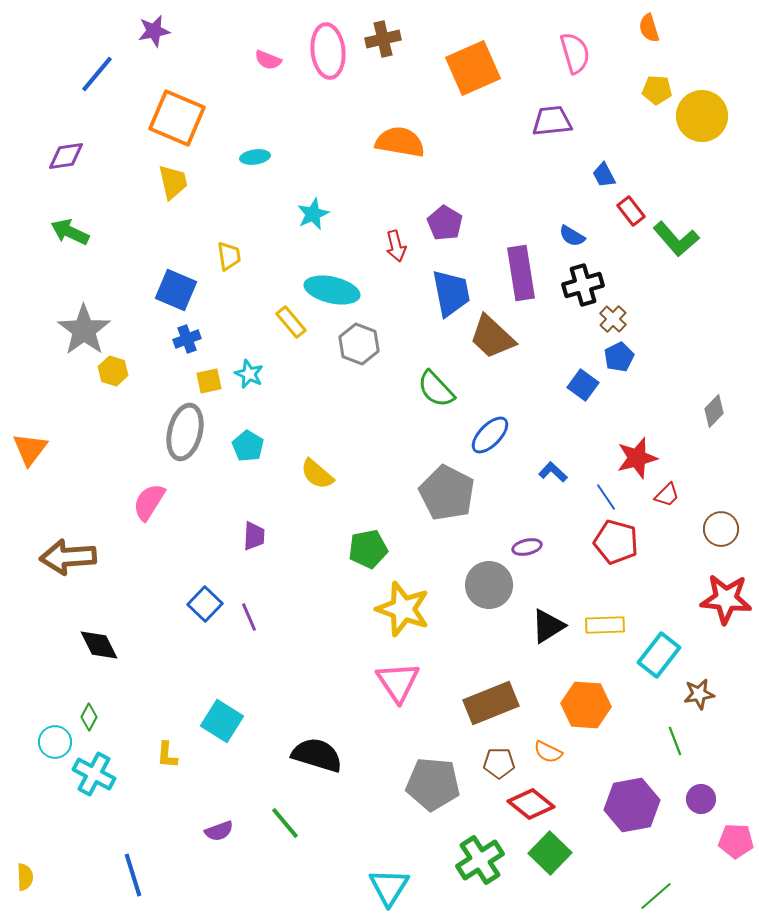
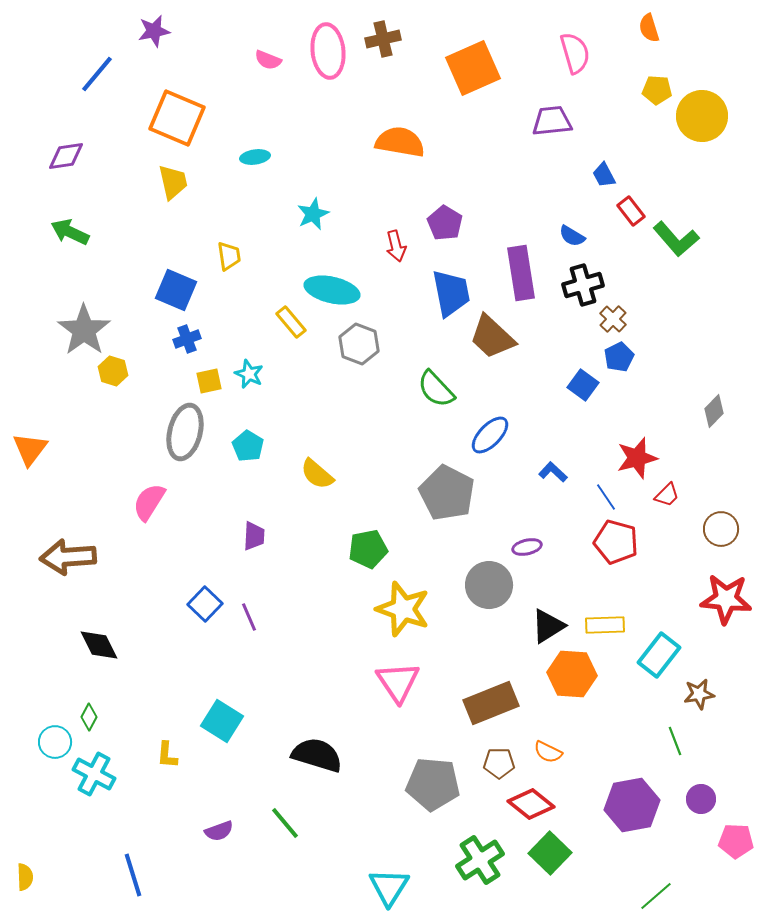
orange hexagon at (586, 705): moved 14 px left, 31 px up
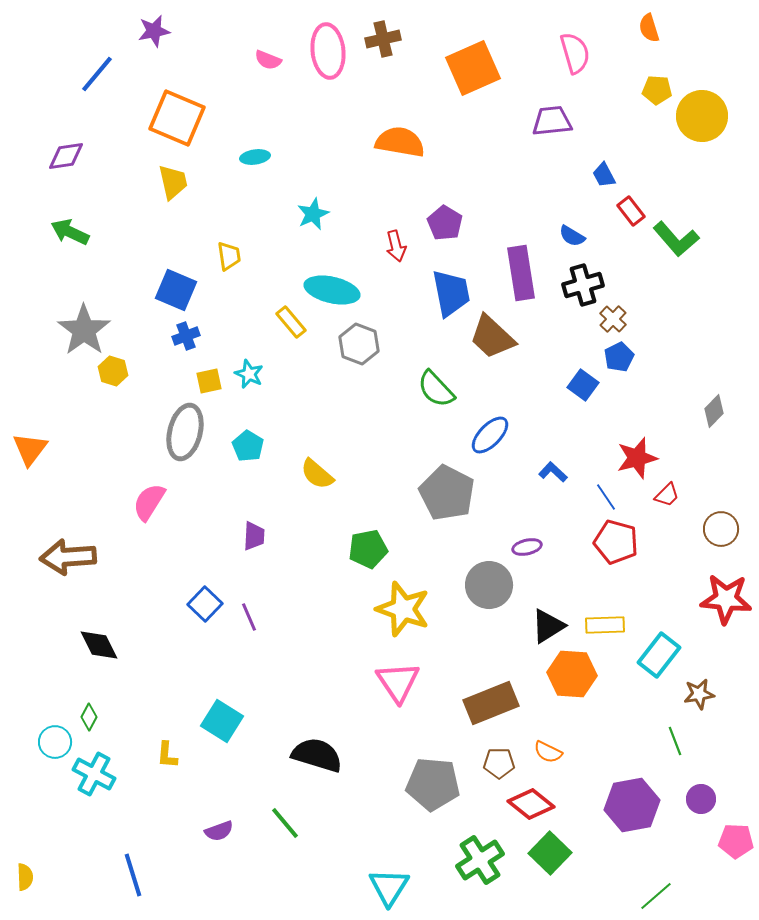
blue cross at (187, 339): moved 1 px left, 3 px up
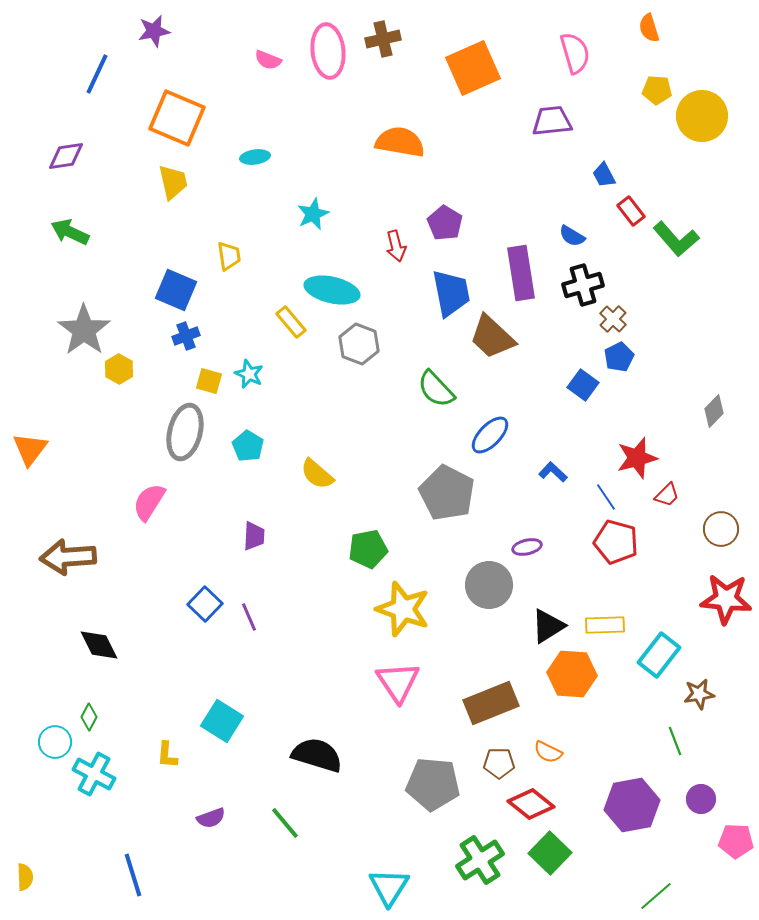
blue line at (97, 74): rotated 15 degrees counterclockwise
yellow hexagon at (113, 371): moved 6 px right, 2 px up; rotated 12 degrees clockwise
yellow square at (209, 381): rotated 28 degrees clockwise
purple semicircle at (219, 831): moved 8 px left, 13 px up
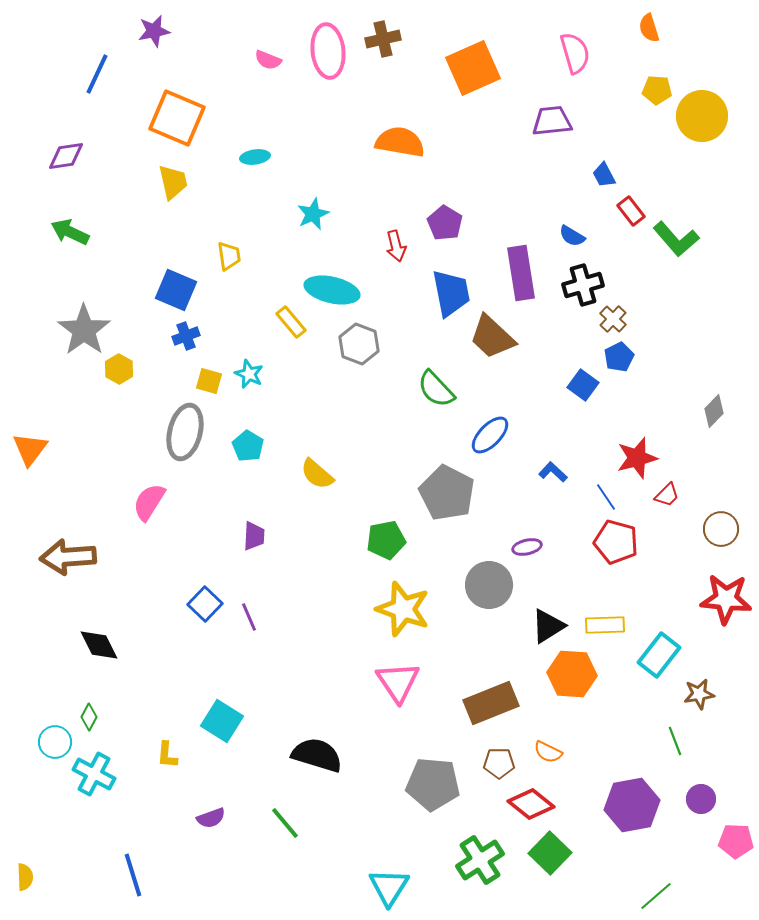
green pentagon at (368, 549): moved 18 px right, 9 px up
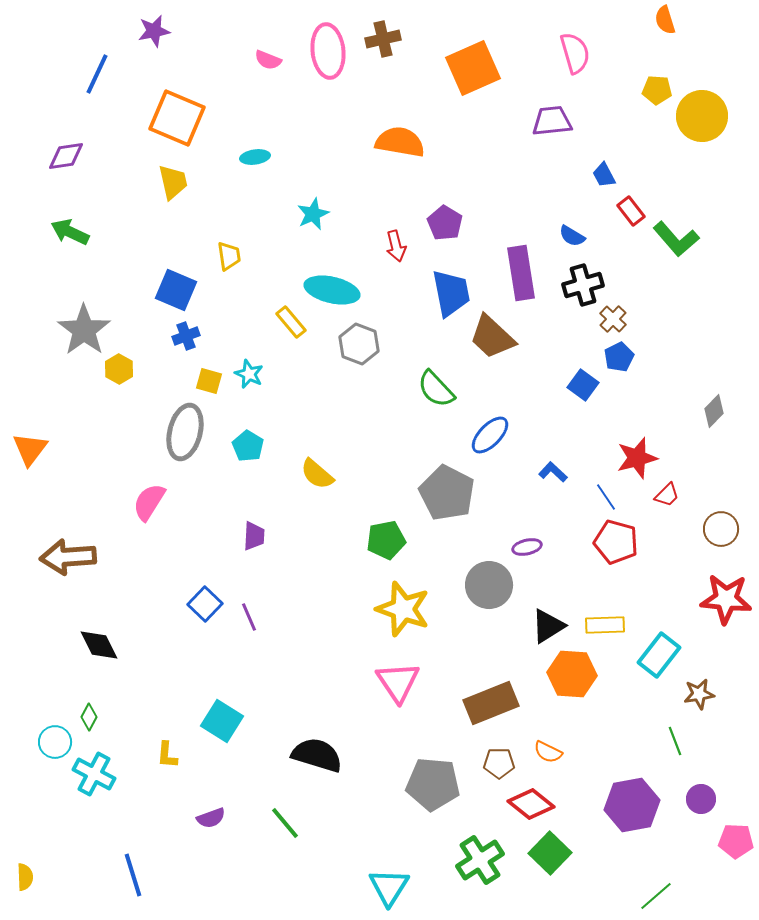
orange semicircle at (649, 28): moved 16 px right, 8 px up
